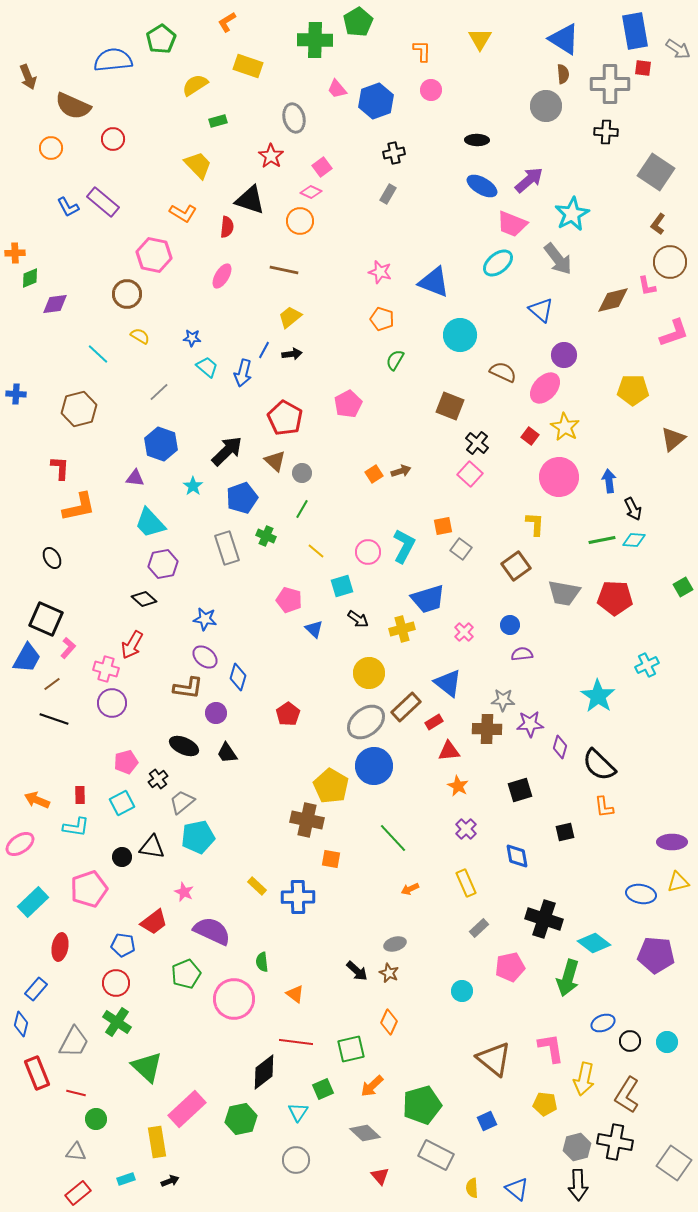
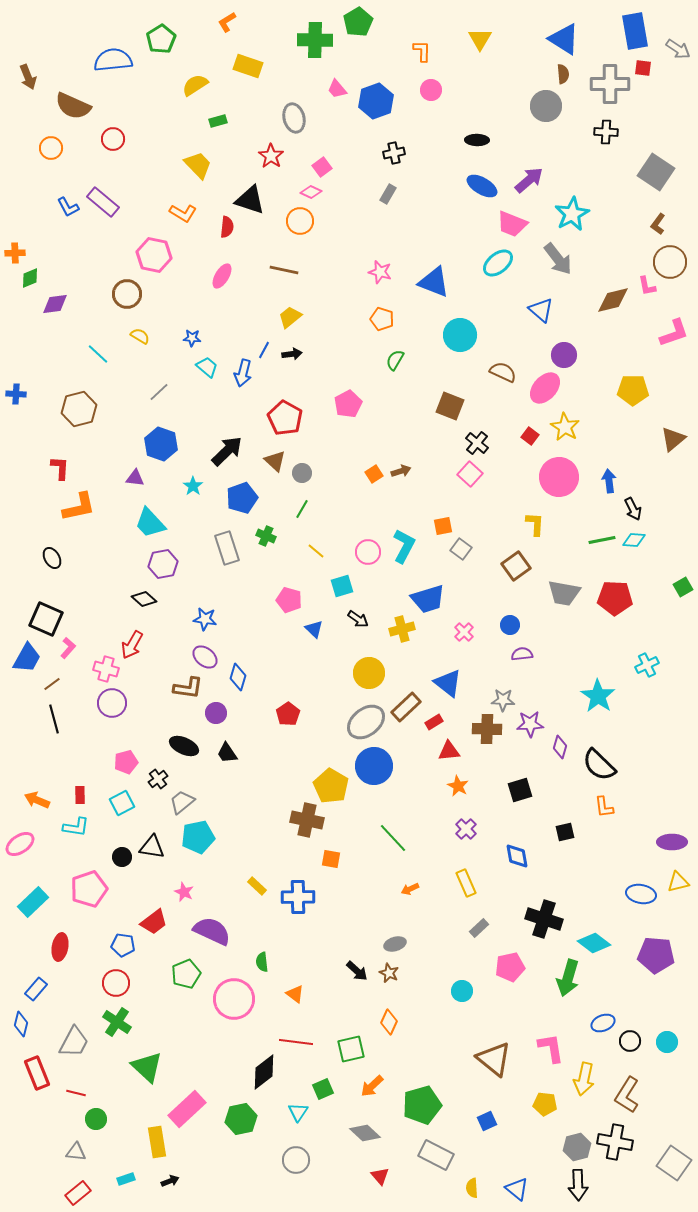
black line at (54, 719): rotated 56 degrees clockwise
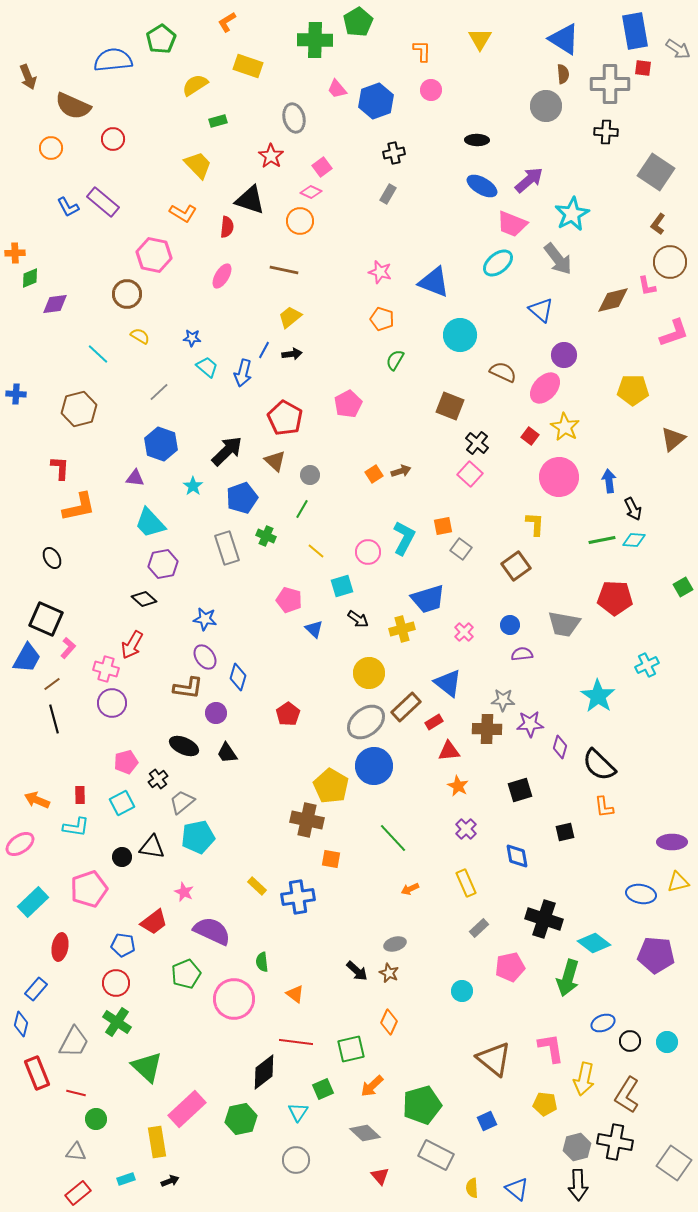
gray circle at (302, 473): moved 8 px right, 2 px down
cyan L-shape at (404, 546): moved 8 px up
gray trapezoid at (564, 593): moved 31 px down
purple ellipse at (205, 657): rotated 15 degrees clockwise
blue cross at (298, 897): rotated 8 degrees counterclockwise
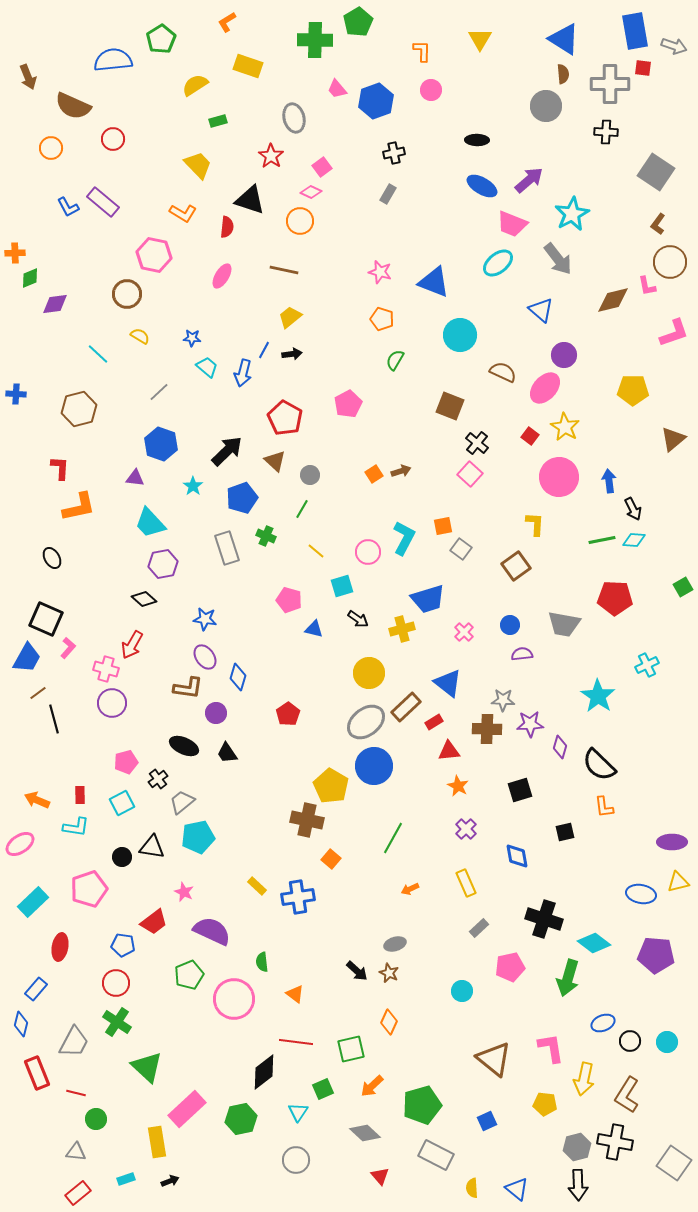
gray arrow at (678, 49): moved 4 px left, 3 px up; rotated 15 degrees counterclockwise
blue triangle at (314, 629): rotated 30 degrees counterclockwise
brown line at (52, 684): moved 14 px left, 9 px down
green line at (393, 838): rotated 72 degrees clockwise
orange square at (331, 859): rotated 30 degrees clockwise
green pentagon at (186, 974): moved 3 px right, 1 px down
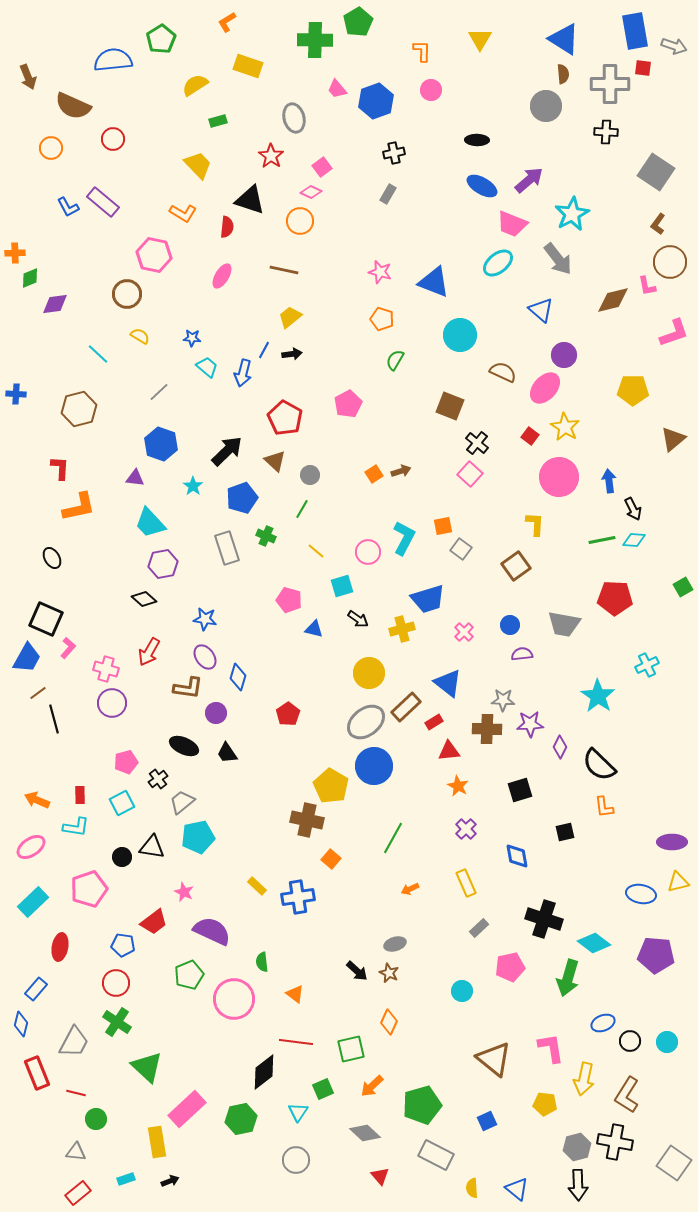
red arrow at (132, 645): moved 17 px right, 7 px down
purple diamond at (560, 747): rotated 10 degrees clockwise
pink ellipse at (20, 844): moved 11 px right, 3 px down
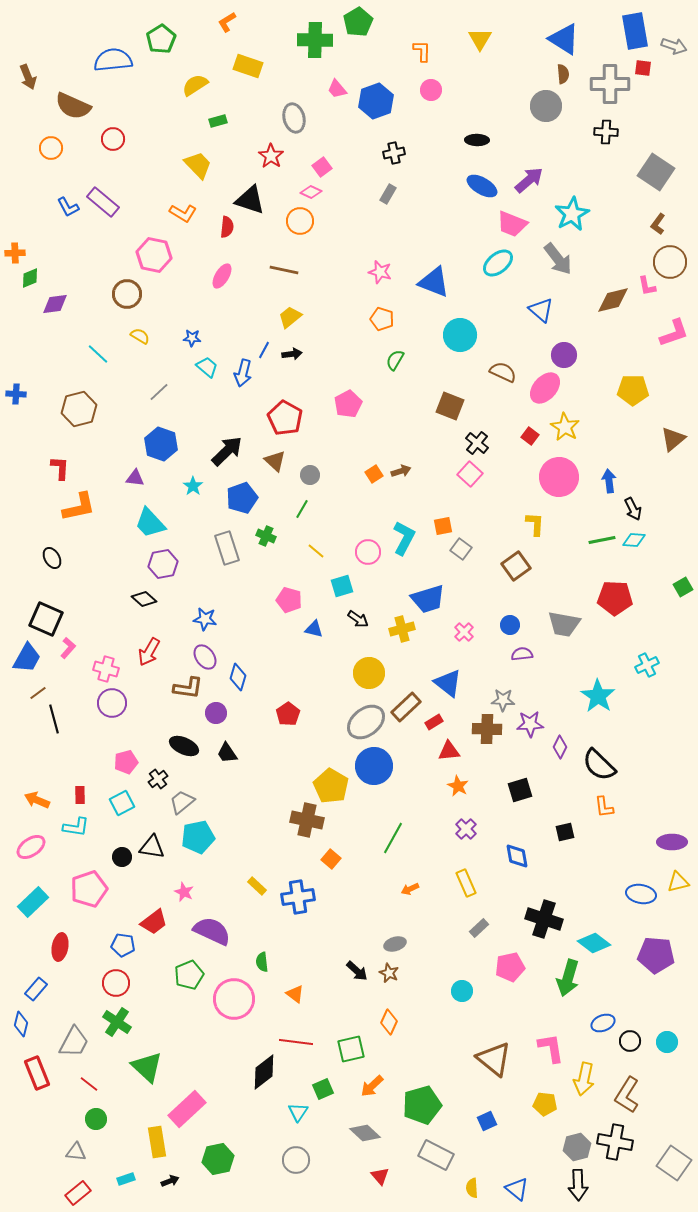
red line at (76, 1093): moved 13 px right, 9 px up; rotated 24 degrees clockwise
green hexagon at (241, 1119): moved 23 px left, 40 px down
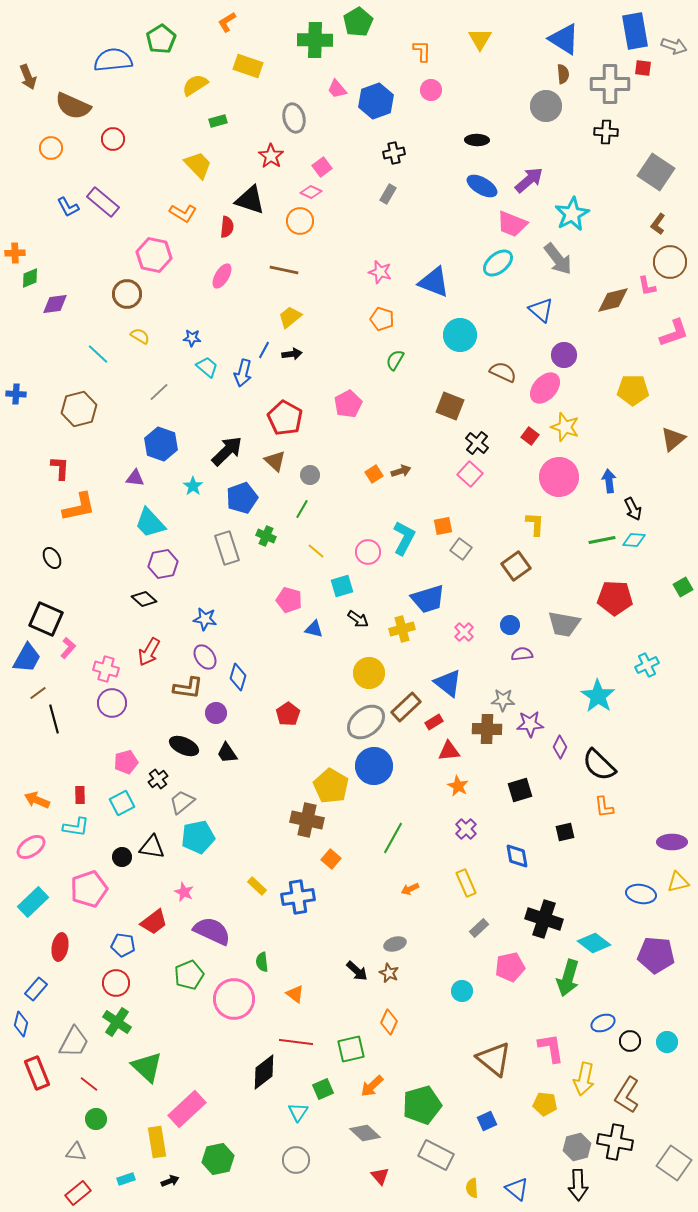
yellow star at (565, 427): rotated 12 degrees counterclockwise
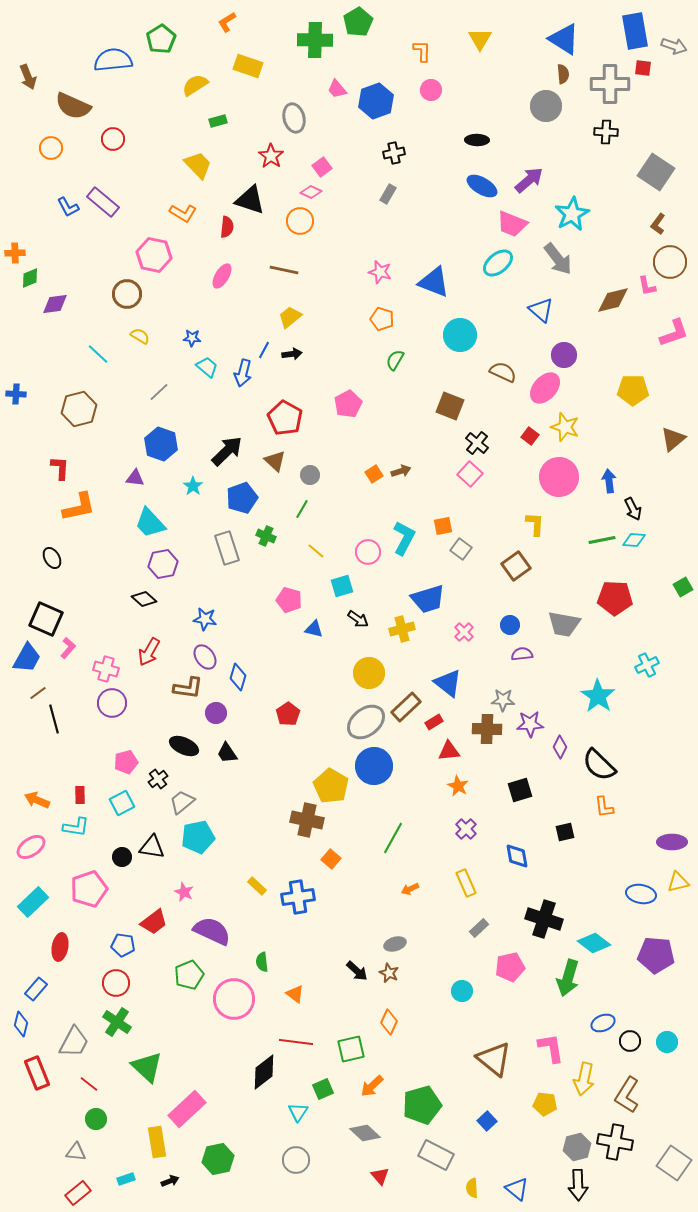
blue square at (487, 1121): rotated 18 degrees counterclockwise
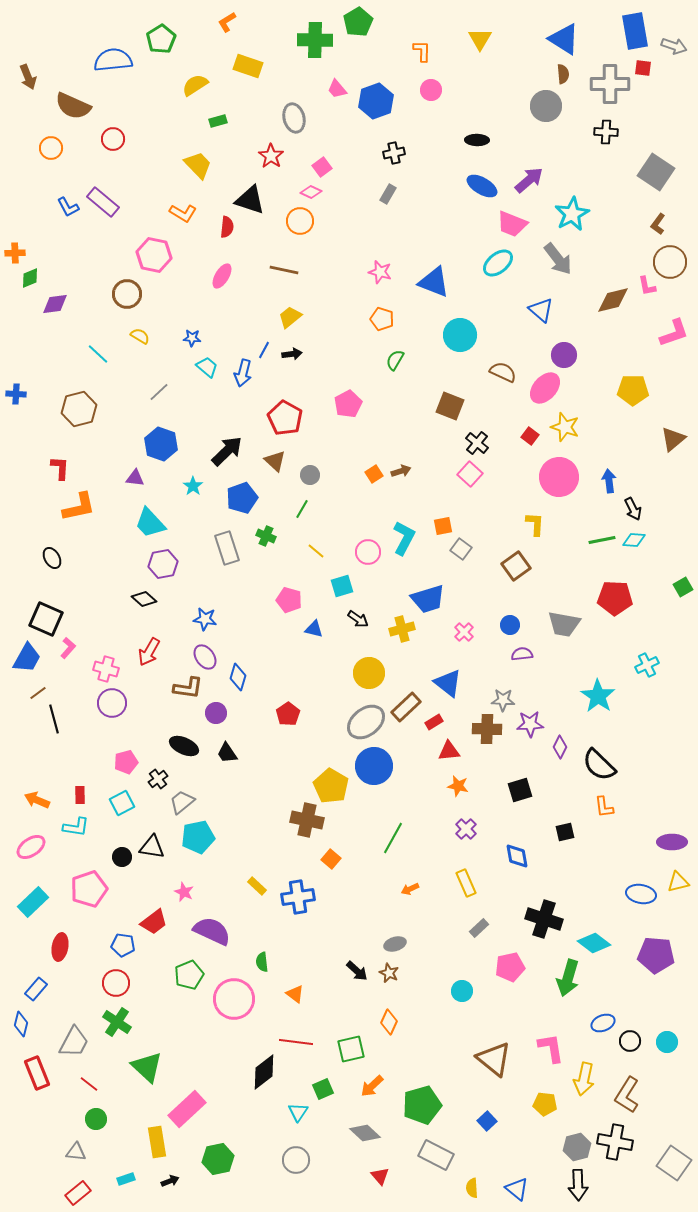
orange star at (458, 786): rotated 15 degrees counterclockwise
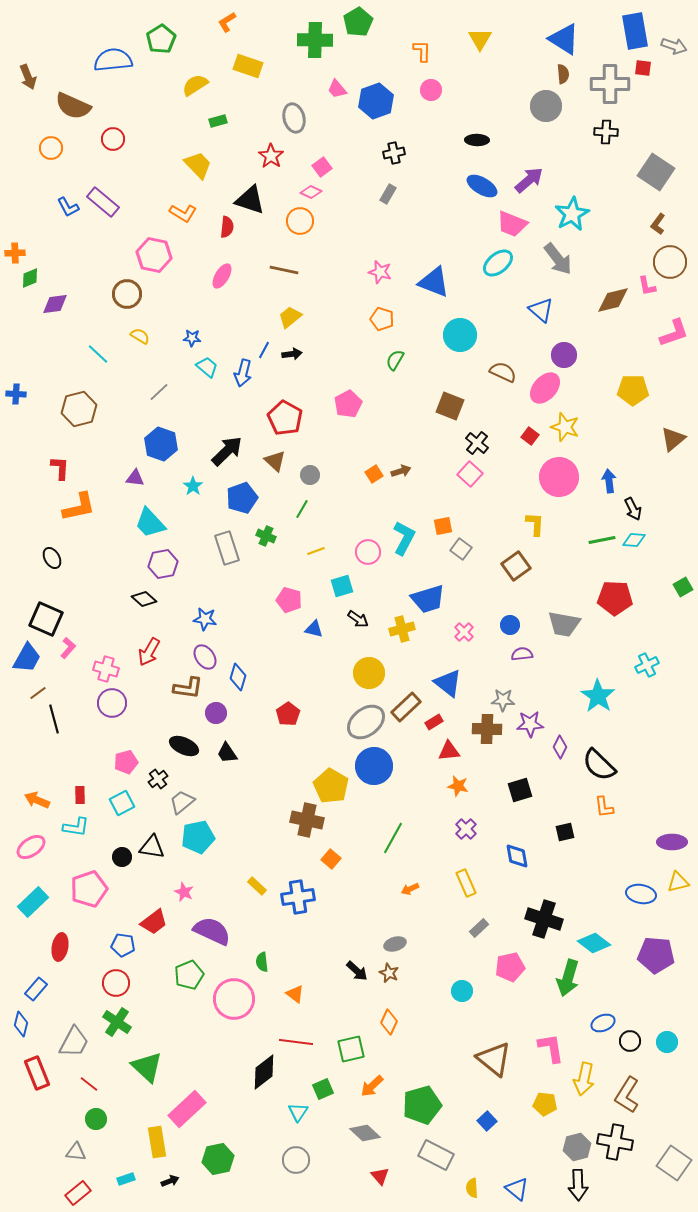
yellow line at (316, 551): rotated 60 degrees counterclockwise
